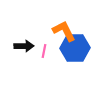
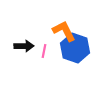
blue hexagon: rotated 20 degrees clockwise
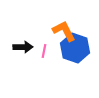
black arrow: moved 1 px left, 1 px down
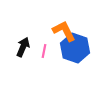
black arrow: rotated 66 degrees counterclockwise
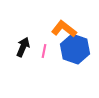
orange L-shape: moved 2 px up; rotated 25 degrees counterclockwise
blue hexagon: moved 1 px down
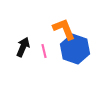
orange L-shape: rotated 30 degrees clockwise
pink line: rotated 24 degrees counterclockwise
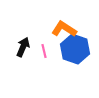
orange L-shape: rotated 35 degrees counterclockwise
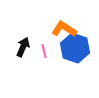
blue hexagon: moved 1 px up
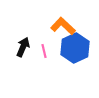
orange L-shape: moved 1 px left, 3 px up; rotated 10 degrees clockwise
blue hexagon: rotated 16 degrees clockwise
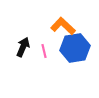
blue hexagon: rotated 16 degrees clockwise
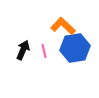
black arrow: moved 3 px down
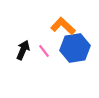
pink line: rotated 24 degrees counterclockwise
